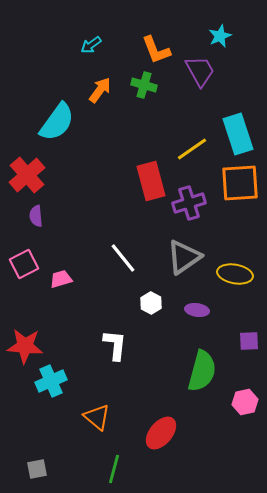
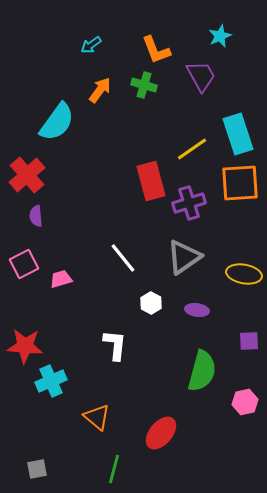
purple trapezoid: moved 1 px right, 5 px down
yellow ellipse: moved 9 px right
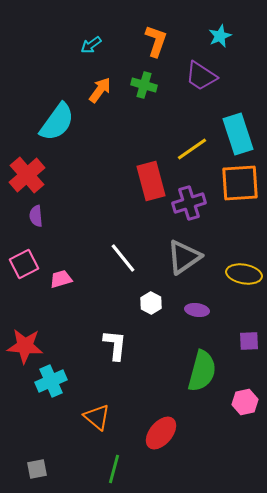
orange L-shape: moved 9 px up; rotated 140 degrees counterclockwise
purple trapezoid: rotated 152 degrees clockwise
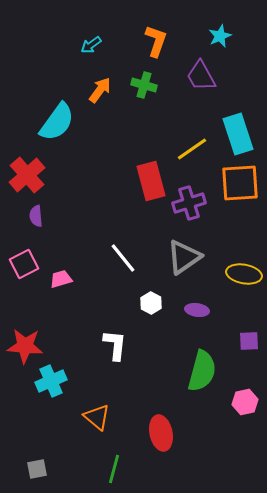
purple trapezoid: rotated 28 degrees clockwise
red ellipse: rotated 52 degrees counterclockwise
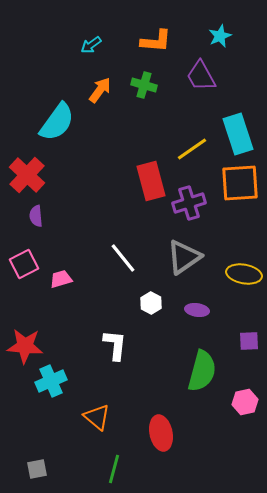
orange L-shape: rotated 76 degrees clockwise
red cross: rotated 6 degrees counterclockwise
